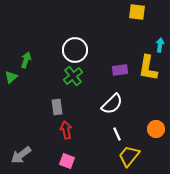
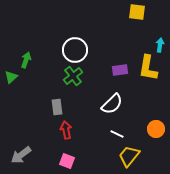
white line: rotated 40 degrees counterclockwise
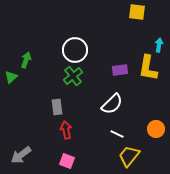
cyan arrow: moved 1 px left
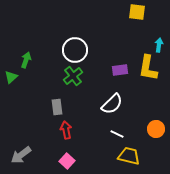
yellow trapezoid: rotated 65 degrees clockwise
pink square: rotated 21 degrees clockwise
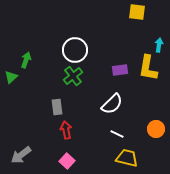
yellow trapezoid: moved 2 px left, 2 px down
